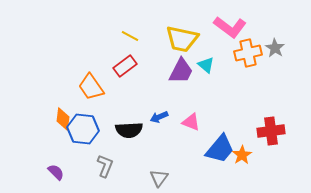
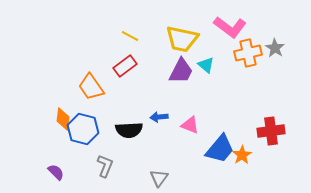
blue arrow: rotated 18 degrees clockwise
pink triangle: moved 1 px left, 3 px down
blue hexagon: rotated 8 degrees clockwise
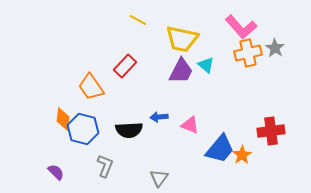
pink L-shape: moved 11 px right; rotated 12 degrees clockwise
yellow line: moved 8 px right, 16 px up
red rectangle: rotated 10 degrees counterclockwise
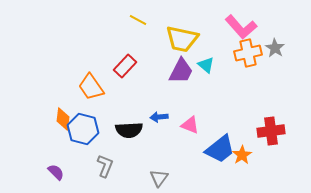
blue trapezoid: rotated 12 degrees clockwise
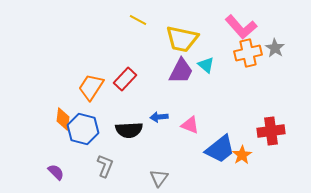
red rectangle: moved 13 px down
orange trapezoid: rotated 68 degrees clockwise
